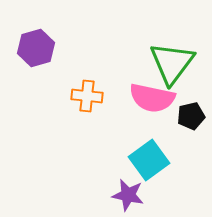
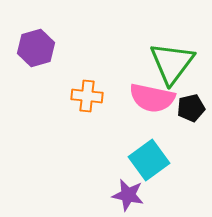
black pentagon: moved 8 px up
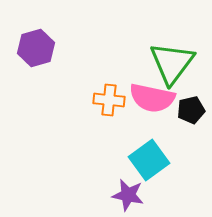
orange cross: moved 22 px right, 4 px down
black pentagon: moved 2 px down
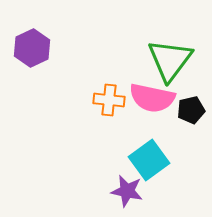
purple hexagon: moved 4 px left; rotated 9 degrees counterclockwise
green triangle: moved 2 px left, 3 px up
purple star: moved 1 px left, 4 px up
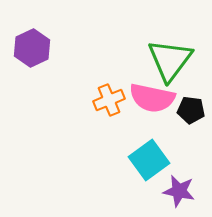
orange cross: rotated 28 degrees counterclockwise
black pentagon: rotated 20 degrees clockwise
purple star: moved 52 px right
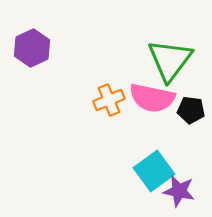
cyan square: moved 5 px right, 11 px down
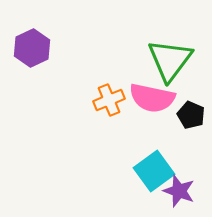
black pentagon: moved 5 px down; rotated 16 degrees clockwise
purple star: rotated 8 degrees clockwise
